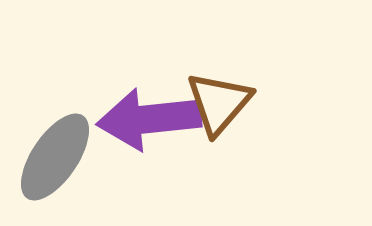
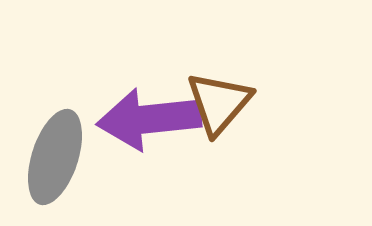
gray ellipse: rotated 16 degrees counterclockwise
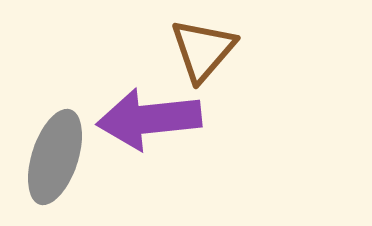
brown triangle: moved 16 px left, 53 px up
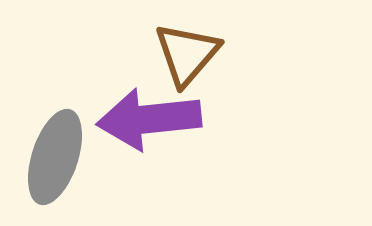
brown triangle: moved 16 px left, 4 px down
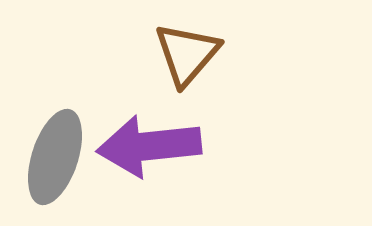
purple arrow: moved 27 px down
